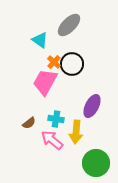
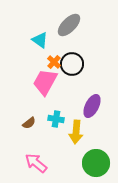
pink arrow: moved 16 px left, 23 px down
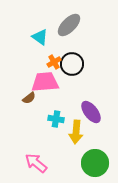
cyan triangle: moved 3 px up
orange cross: rotated 16 degrees clockwise
pink trapezoid: rotated 56 degrees clockwise
purple ellipse: moved 1 px left, 6 px down; rotated 65 degrees counterclockwise
brown semicircle: moved 25 px up
green circle: moved 1 px left
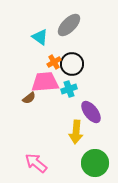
cyan cross: moved 13 px right, 30 px up; rotated 28 degrees counterclockwise
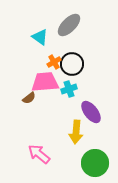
pink arrow: moved 3 px right, 9 px up
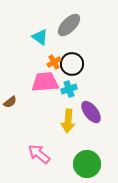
brown semicircle: moved 19 px left, 4 px down
yellow arrow: moved 8 px left, 11 px up
green circle: moved 8 px left, 1 px down
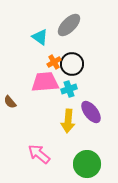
brown semicircle: rotated 88 degrees clockwise
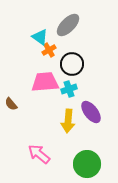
gray ellipse: moved 1 px left
orange cross: moved 5 px left, 12 px up
brown semicircle: moved 1 px right, 2 px down
